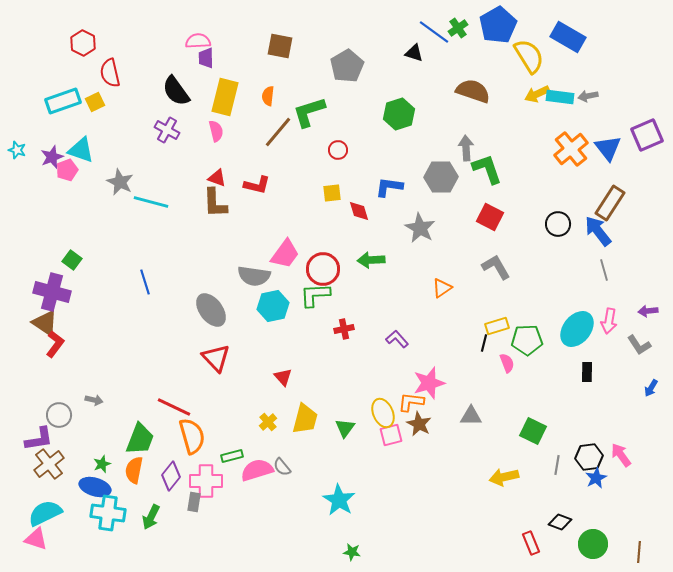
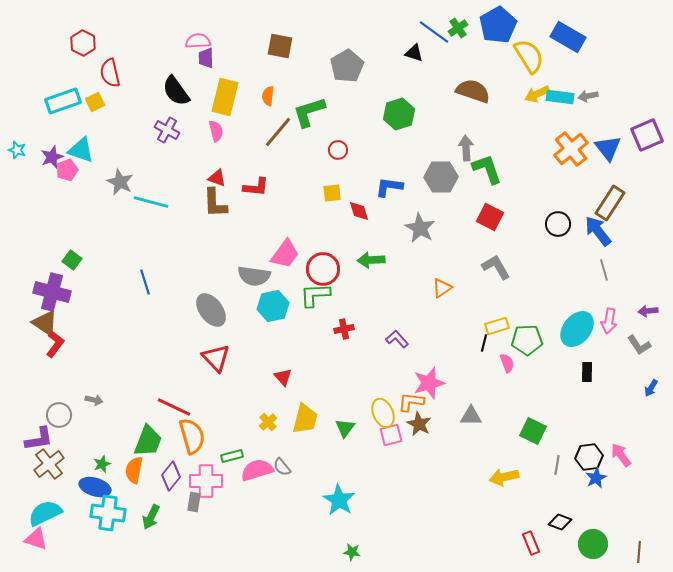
red L-shape at (257, 185): moved 1 px left, 2 px down; rotated 8 degrees counterclockwise
green trapezoid at (140, 439): moved 8 px right, 2 px down
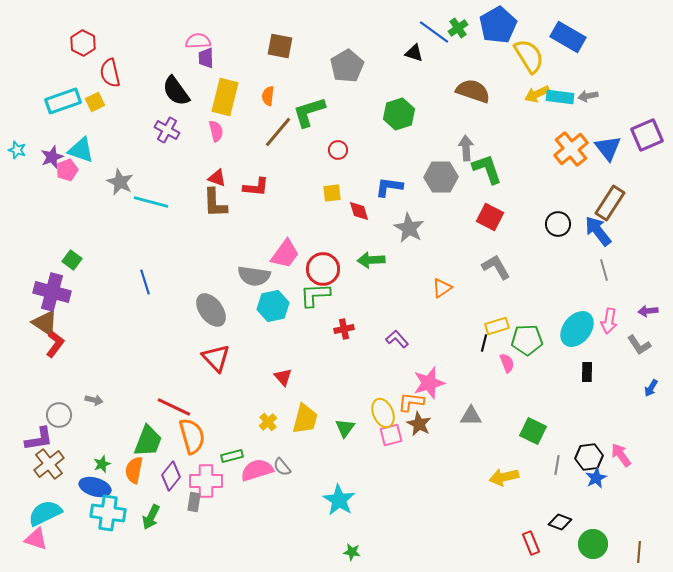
gray star at (420, 228): moved 11 px left
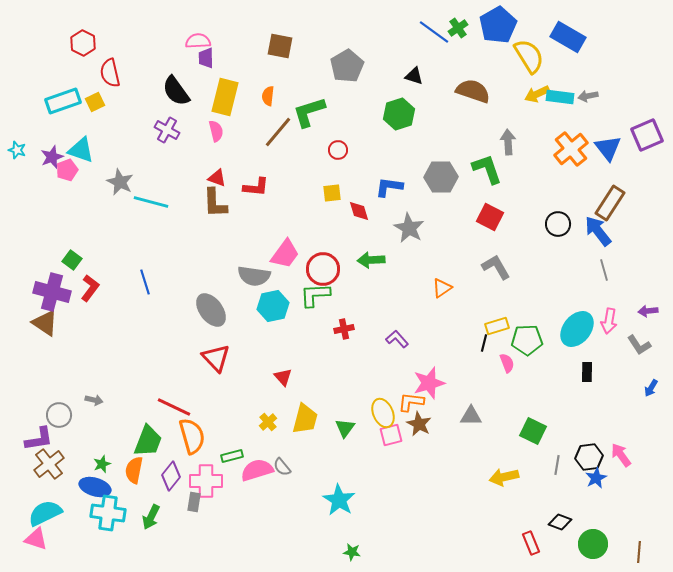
black triangle at (414, 53): moved 23 px down
gray arrow at (466, 148): moved 42 px right, 6 px up
red L-shape at (55, 344): moved 35 px right, 56 px up
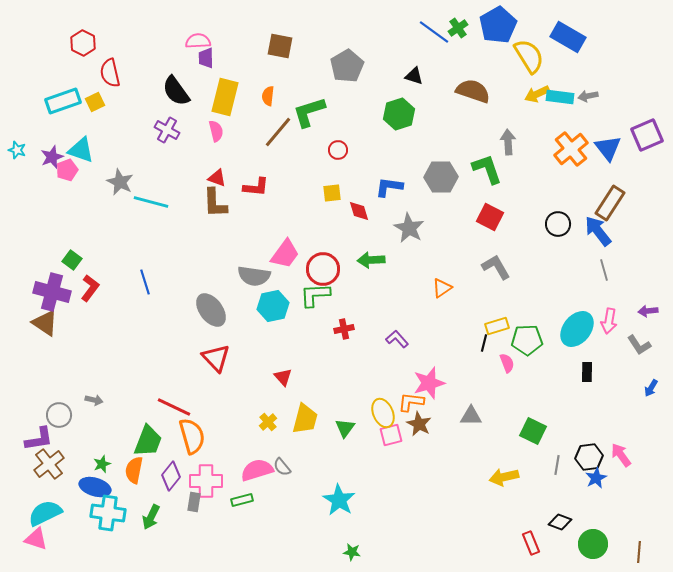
green rectangle at (232, 456): moved 10 px right, 44 px down
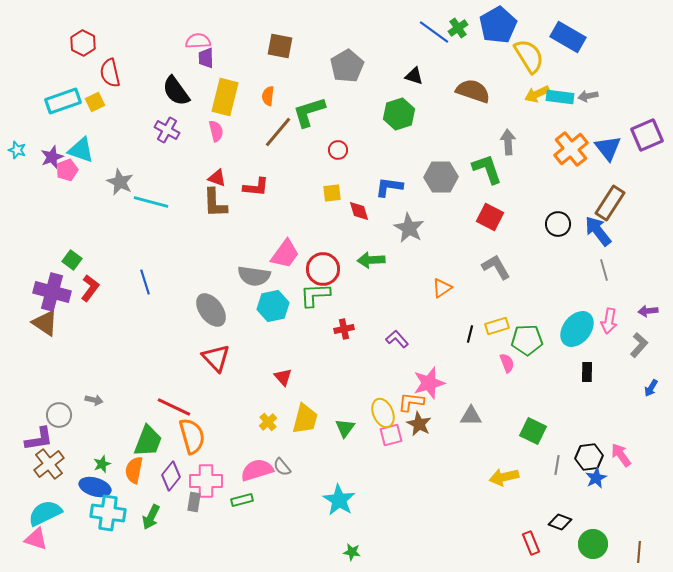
black line at (484, 343): moved 14 px left, 9 px up
gray L-shape at (639, 345): rotated 105 degrees counterclockwise
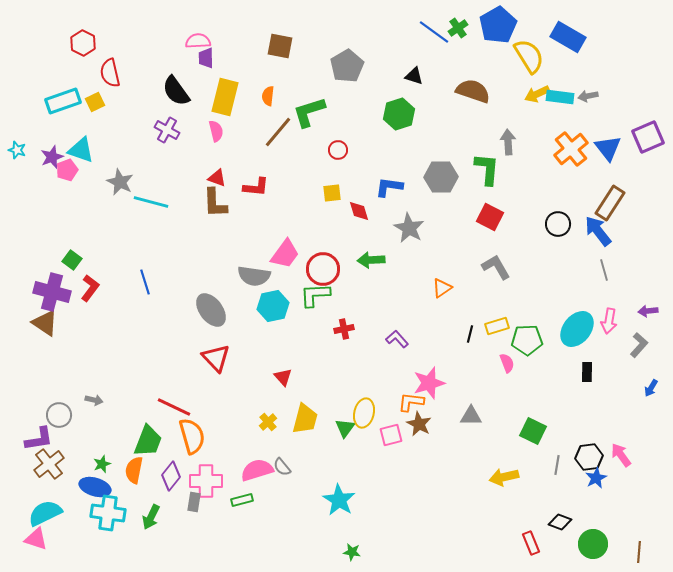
purple square at (647, 135): moved 1 px right, 2 px down
green L-shape at (487, 169): rotated 24 degrees clockwise
yellow ellipse at (383, 413): moved 19 px left; rotated 36 degrees clockwise
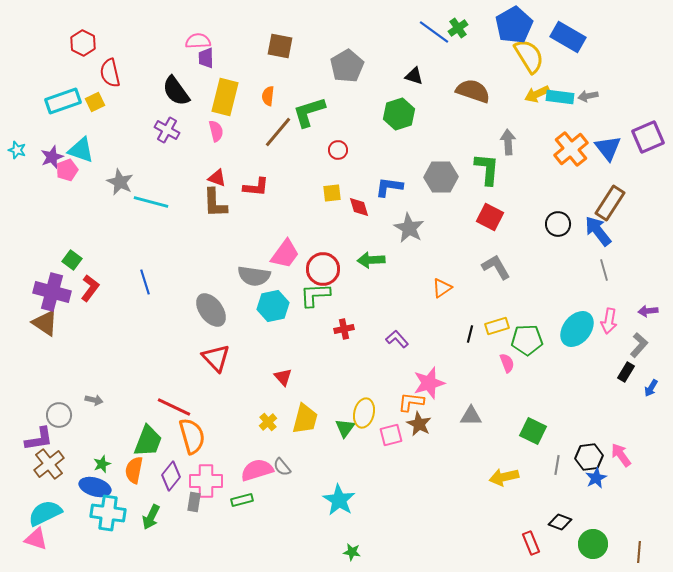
blue pentagon at (498, 25): moved 16 px right
red diamond at (359, 211): moved 4 px up
black rectangle at (587, 372): moved 39 px right; rotated 30 degrees clockwise
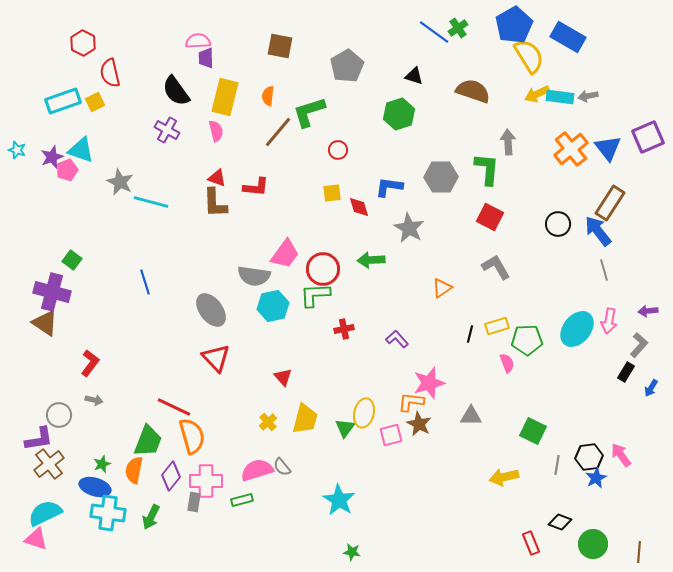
red L-shape at (90, 288): moved 75 px down
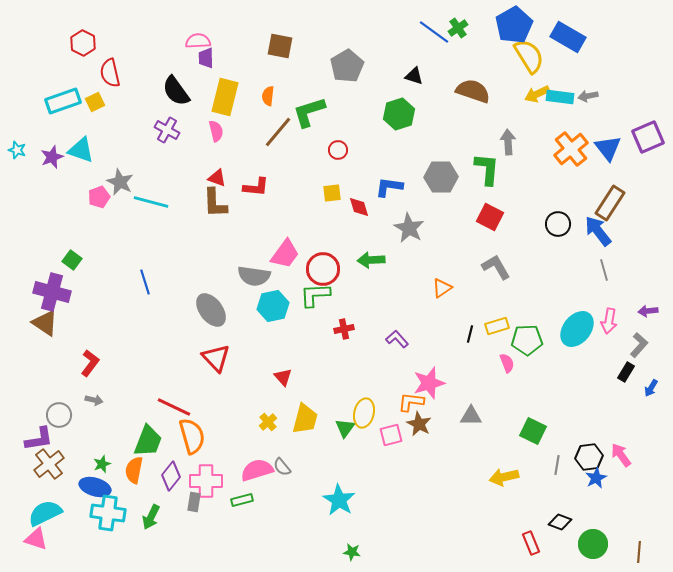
pink pentagon at (67, 170): moved 32 px right, 27 px down
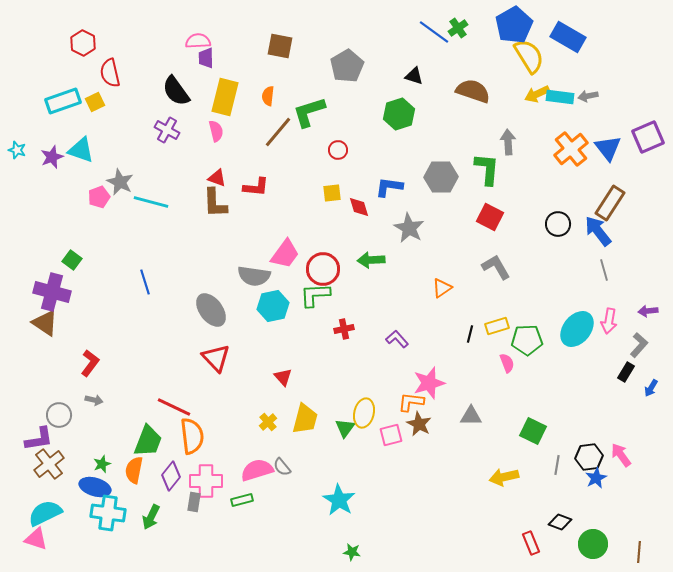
orange semicircle at (192, 436): rotated 9 degrees clockwise
